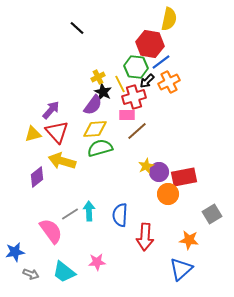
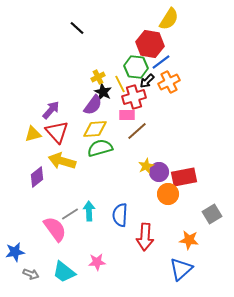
yellow semicircle: rotated 20 degrees clockwise
pink semicircle: moved 4 px right, 2 px up
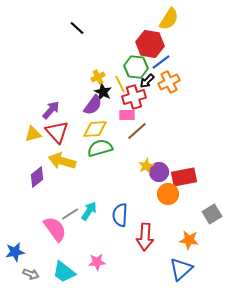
cyan arrow: rotated 36 degrees clockwise
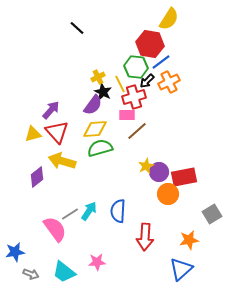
blue semicircle: moved 2 px left, 4 px up
orange star: rotated 18 degrees counterclockwise
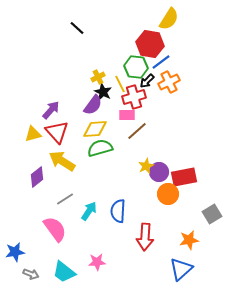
yellow arrow: rotated 16 degrees clockwise
gray line: moved 5 px left, 15 px up
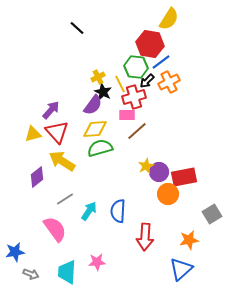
cyan trapezoid: moved 3 px right; rotated 55 degrees clockwise
